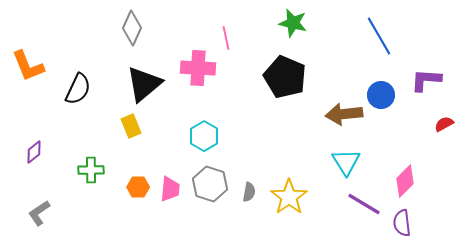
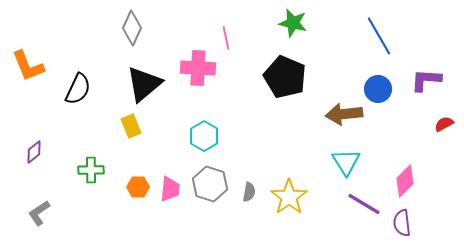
blue circle: moved 3 px left, 6 px up
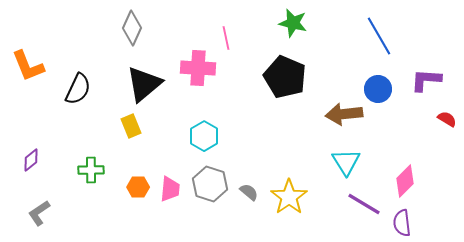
red semicircle: moved 3 px right, 5 px up; rotated 60 degrees clockwise
purple diamond: moved 3 px left, 8 px down
gray semicircle: rotated 60 degrees counterclockwise
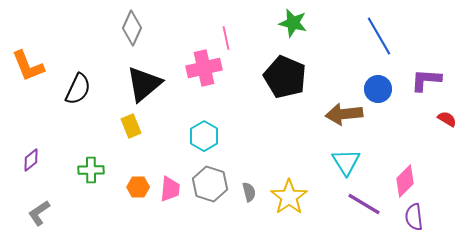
pink cross: moved 6 px right; rotated 16 degrees counterclockwise
gray semicircle: rotated 36 degrees clockwise
purple semicircle: moved 12 px right, 6 px up
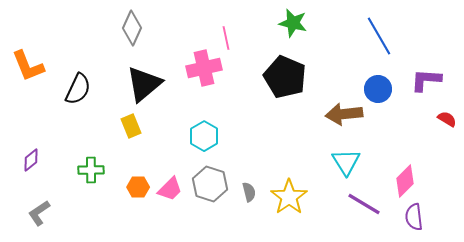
pink trapezoid: rotated 40 degrees clockwise
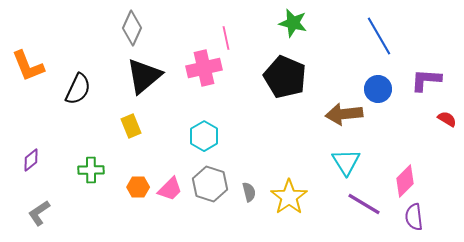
black triangle: moved 8 px up
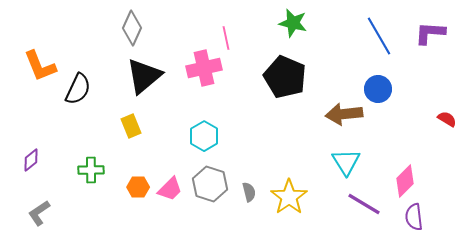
orange L-shape: moved 12 px right
purple L-shape: moved 4 px right, 47 px up
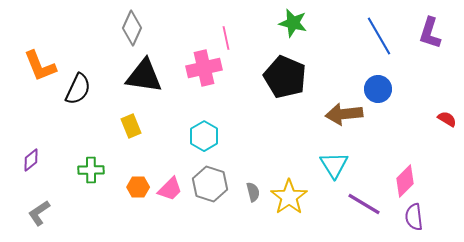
purple L-shape: rotated 76 degrees counterclockwise
black triangle: rotated 48 degrees clockwise
cyan triangle: moved 12 px left, 3 px down
gray semicircle: moved 4 px right
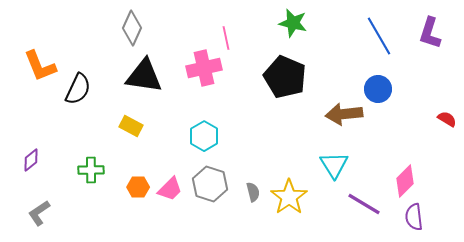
yellow rectangle: rotated 40 degrees counterclockwise
